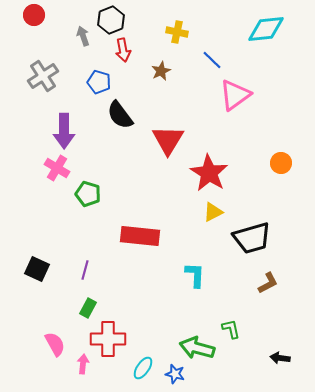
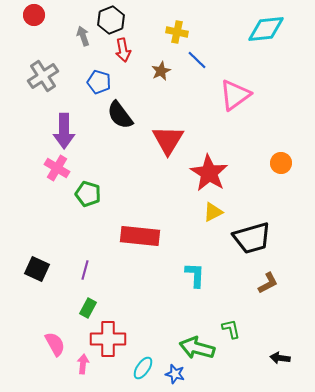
blue line: moved 15 px left
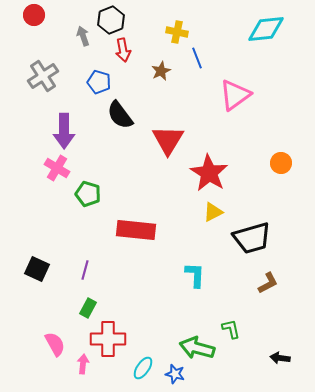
blue line: moved 2 px up; rotated 25 degrees clockwise
red rectangle: moved 4 px left, 6 px up
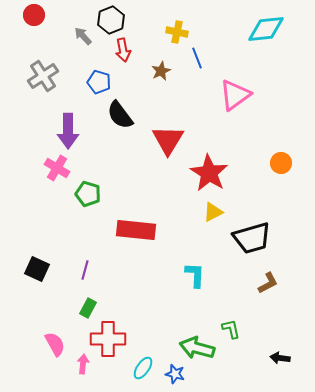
gray arrow: rotated 24 degrees counterclockwise
purple arrow: moved 4 px right
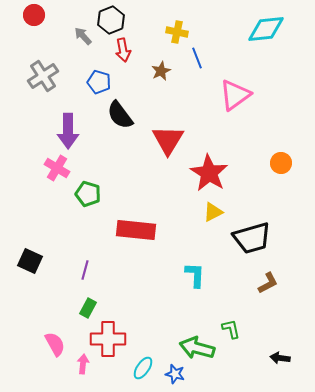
black square: moved 7 px left, 8 px up
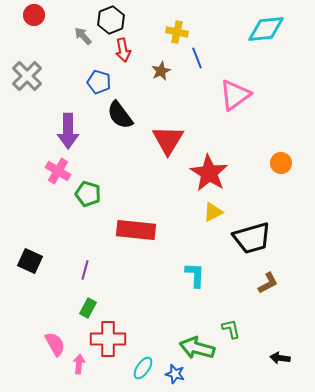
gray cross: moved 16 px left; rotated 12 degrees counterclockwise
pink cross: moved 1 px right, 3 px down
pink arrow: moved 4 px left
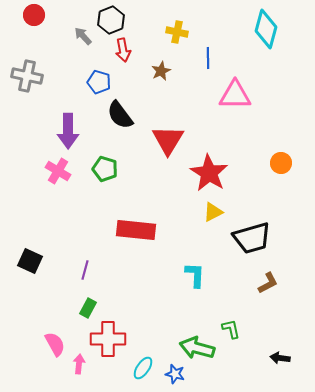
cyan diamond: rotated 69 degrees counterclockwise
blue line: moved 11 px right; rotated 20 degrees clockwise
gray cross: rotated 32 degrees counterclockwise
pink triangle: rotated 36 degrees clockwise
green pentagon: moved 17 px right, 25 px up
